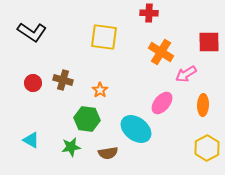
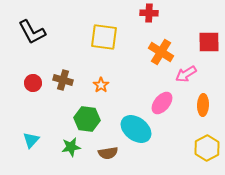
black L-shape: rotated 28 degrees clockwise
orange star: moved 1 px right, 5 px up
cyan triangle: rotated 42 degrees clockwise
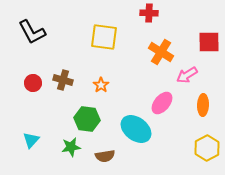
pink arrow: moved 1 px right, 1 px down
brown semicircle: moved 3 px left, 3 px down
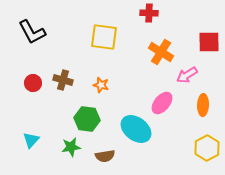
orange star: rotated 21 degrees counterclockwise
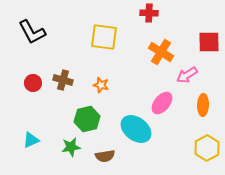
green hexagon: rotated 20 degrees counterclockwise
cyan triangle: rotated 24 degrees clockwise
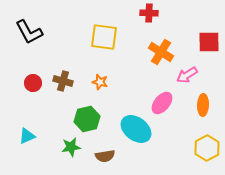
black L-shape: moved 3 px left
brown cross: moved 1 px down
orange star: moved 1 px left, 3 px up
cyan triangle: moved 4 px left, 4 px up
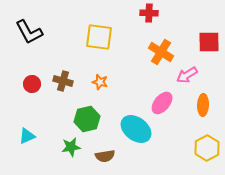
yellow square: moved 5 px left
red circle: moved 1 px left, 1 px down
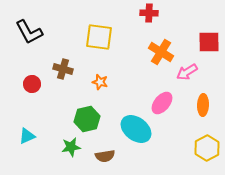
pink arrow: moved 3 px up
brown cross: moved 12 px up
